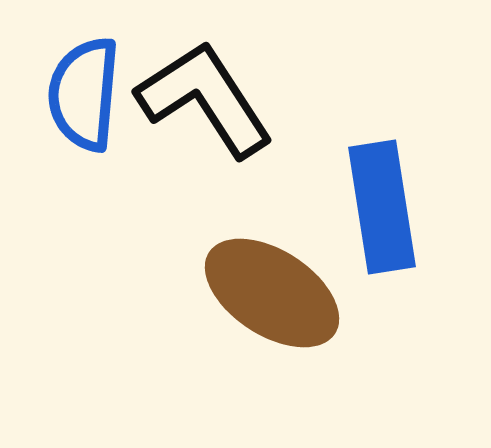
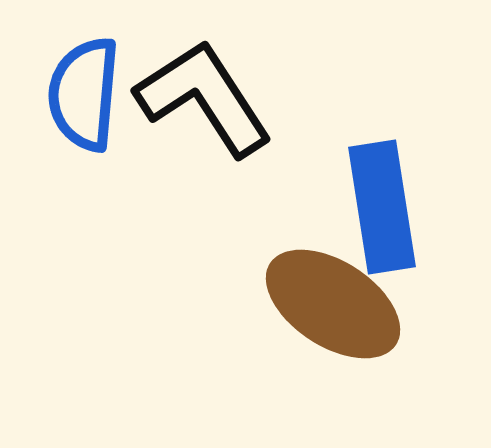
black L-shape: moved 1 px left, 1 px up
brown ellipse: moved 61 px right, 11 px down
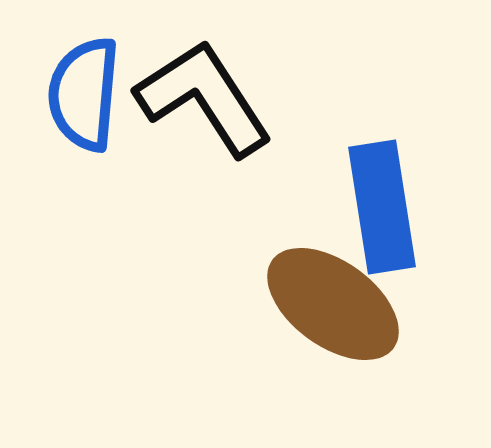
brown ellipse: rotated 3 degrees clockwise
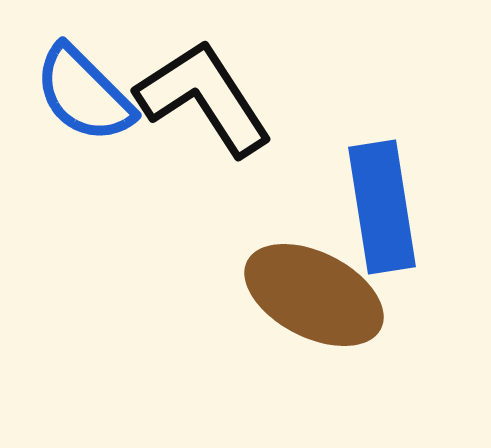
blue semicircle: rotated 50 degrees counterclockwise
brown ellipse: moved 19 px left, 9 px up; rotated 9 degrees counterclockwise
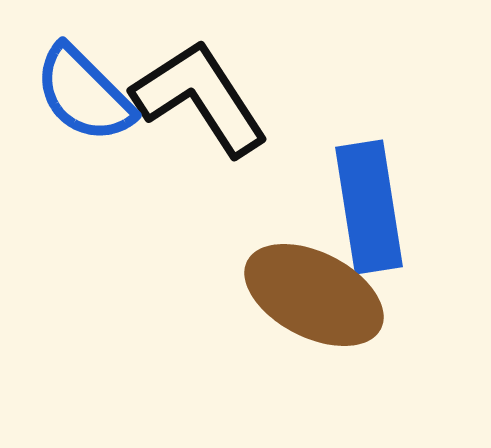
black L-shape: moved 4 px left
blue rectangle: moved 13 px left
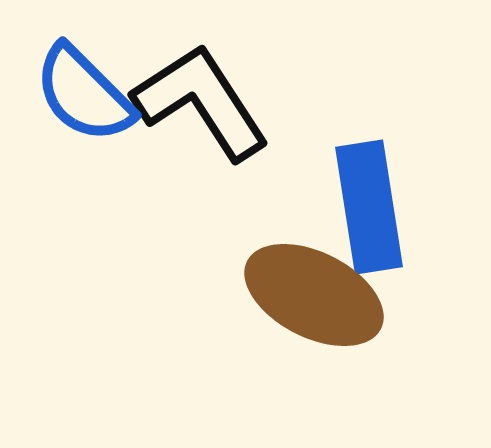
black L-shape: moved 1 px right, 4 px down
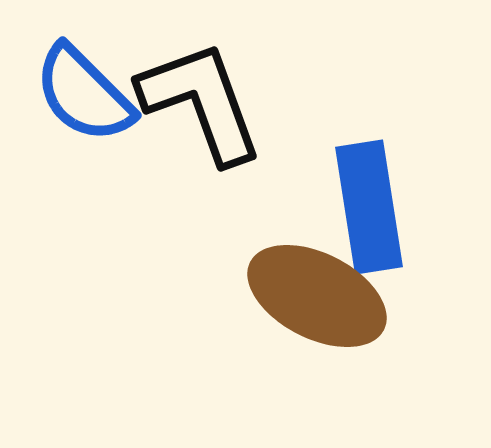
black L-shape: rotated 13 degrees clockwise
brown ellipse: moved 3 px right, 1 px down
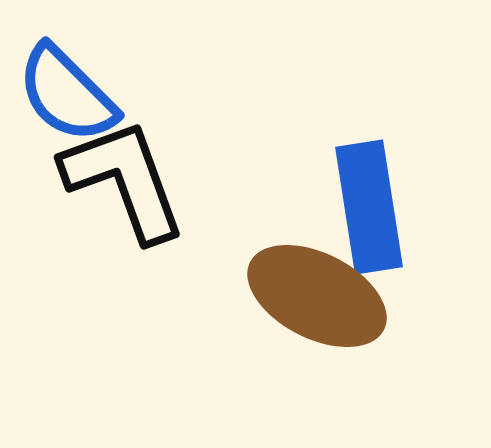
blue semicircle: moved 17 px left
black L-shape: moved 77 px left, 78 px down
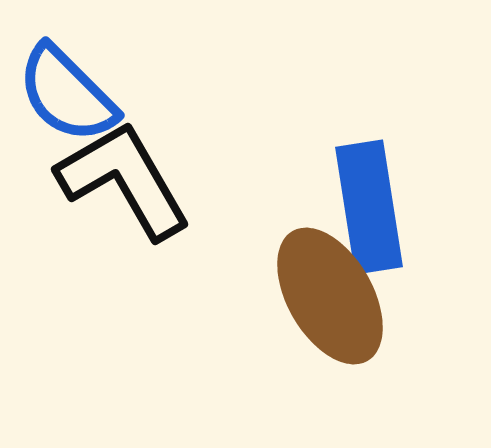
black L-shape: rotated 10 degrees counterclockwise
brown ellipse: moved 13 px right; rotated 33 degrees clockwise
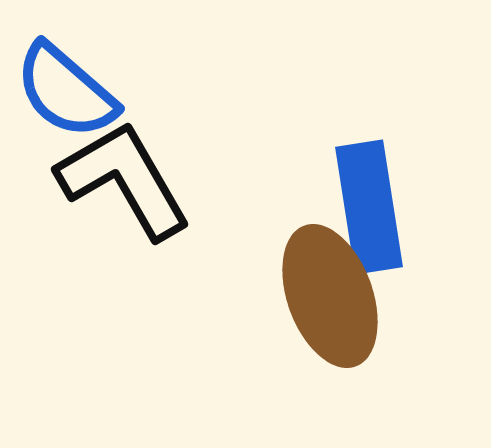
blue semicircle: moved 1 px left, 3 px up; rotated 4 degrees counterclockwise
brown ellipse: rotated 10 degrees clockwise
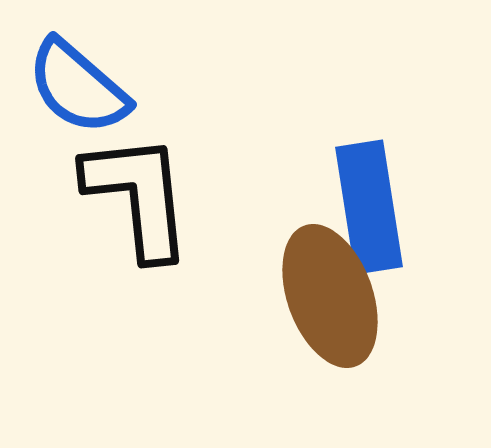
blue semicircle: moved 12 px right, 4 px up
black L-shape: moved 14 px right, 16 px down; rotated 24 degrees clockwise
